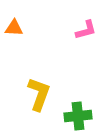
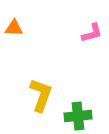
pink L-shape: moved 6 px right, 3 px down
yellow L-shape: moved 2 px right, 1 px down
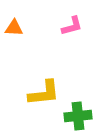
pink L-shape: moved 20 px left, 7 px up
yellow L-shape: moved 3 px right, 2 px up; rotated 64 degrees clockwise
